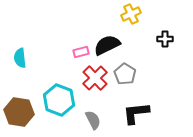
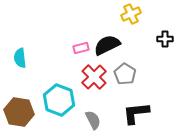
pink rectangle: moved 4 px up
red cross: moved 1 px left, 1 px up
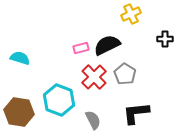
cyan semicircle: rotated 114 degrees clockwise
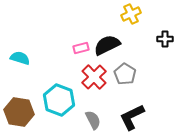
black L-shape: moved 4 px left, 4 px down; rotated 20 degrees counterclockwise
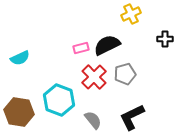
cyan semicircle: rotated 138 degrees clockwise
gray pentagon: rotated 25 degrees clockwise
gray semicircle: rotated 12 degrees counterclockwise
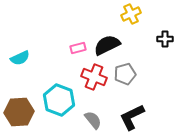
pink rectangle: moved 3 px left
red cross: rotated 25 degrees counterclockwise
brown hexagon: rotated 12 degrees counterclockwise
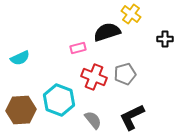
yellow cross: rotated 30 degrees counterclockwise
black semicircle: moved 13 px up; rotated 8 degrees clockwise
brown hexagon: moved 2 px right, 2 px up
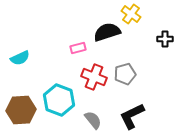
black L-shape: moved 1 px up
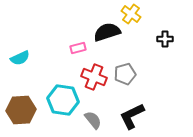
cyan hexagon: moved 4 px right; rotated 12 degrees counterclockwise
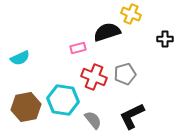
yellow cross: rotated 12 degrees counterclockwise
brown hexagon: moved 5 px right, 3 px up; rotated 8 degrees counterclockwise
